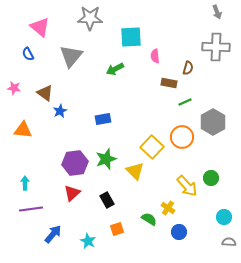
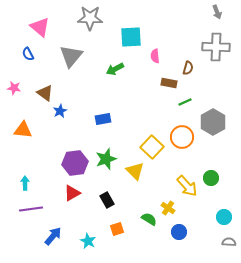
red triangle: rotated 12 degrees clockwise
blue arrow: moved 2 px down
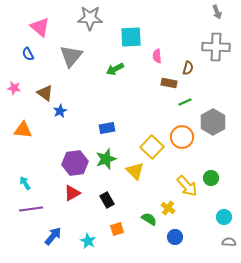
pink semicircle: moved 2 px right
blue rectangle: moved 4 px right, 9 px down
cyan arrow: rotated 32 degrees counterclockwise
blue circle: moved 4 px left, 5 px down
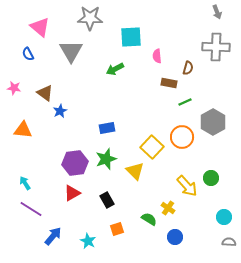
gray triangle: moved 5 px up; rotated 10 degrees counterclockwise
purple line: rotated 40 degrees clockwise
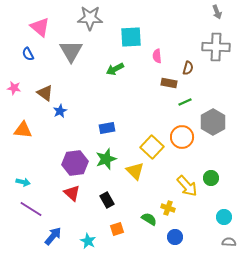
cyan arrow: moved 2 px left, 1 px up; rotated 136 degrees clockwise
red triangle: rotated 48 degrees counterclockwise
yellow cross: rotated 16 degrees counterclockwise
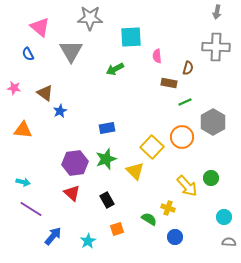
gray arrow: rotated 32 degrees clockwise
cyan star: rotated 14 degrees clockwise
